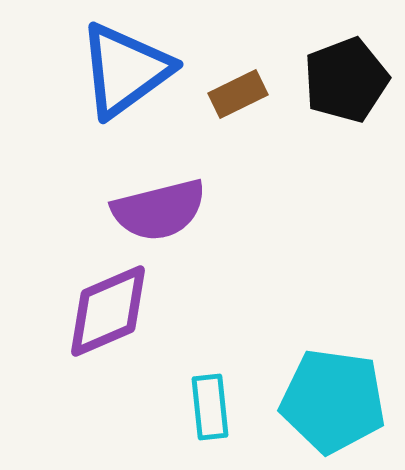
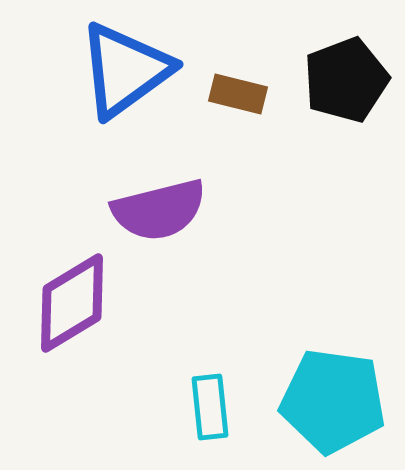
brown rectangle: rotated 40 degrees clockwise
purple diamond: moved 36 px left, 8 px up; rotated 8 degrees counterclockwise
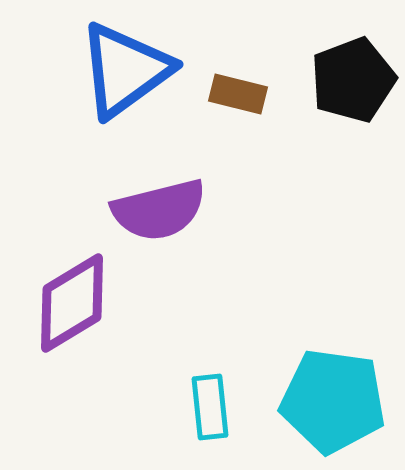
black pentagon: moved 7 px right
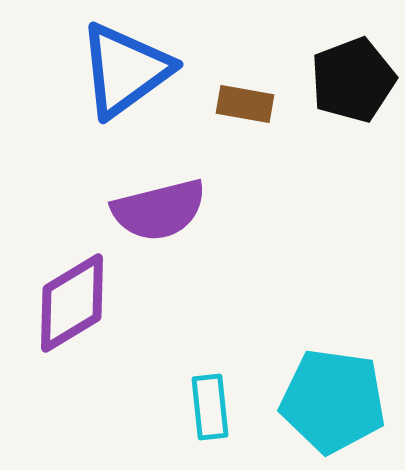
brown rectangle: moved 7 px right, 10 px down; rotated 4 degrees counterclockwise
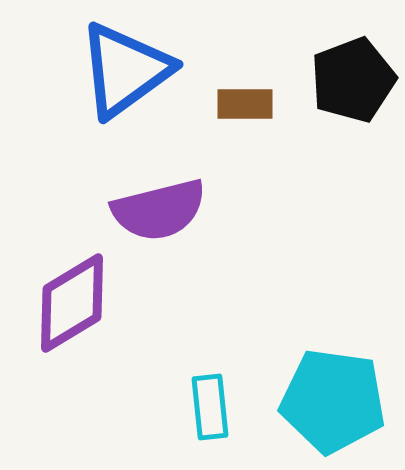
brown rectangle: rotated 10 degrees counterclockwise
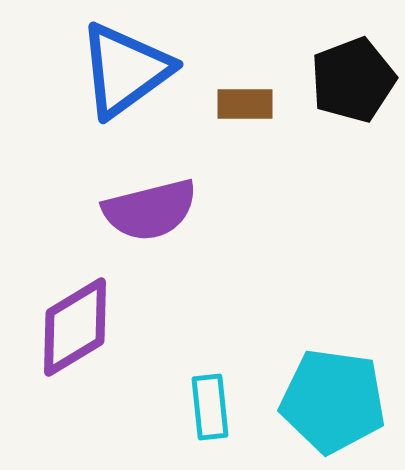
purple semicircle: moved 9 px left
purple diamond: moved 3 px right, 24 px down
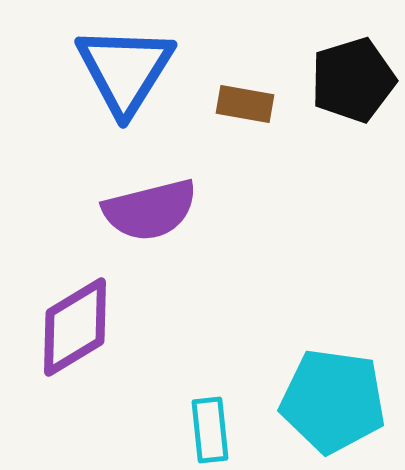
blue triangle: rotated 22 degrees counterclockwise
black pentagon: rotated 4 degrees clockwise
brown rectangle: rotated 10 degrees clockwise
cyan rectangle: moved 23 px down
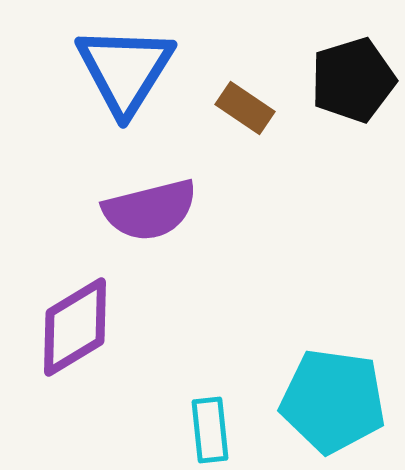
brown rectangle: moved 4 px down; rotated 24 degrees clockwise
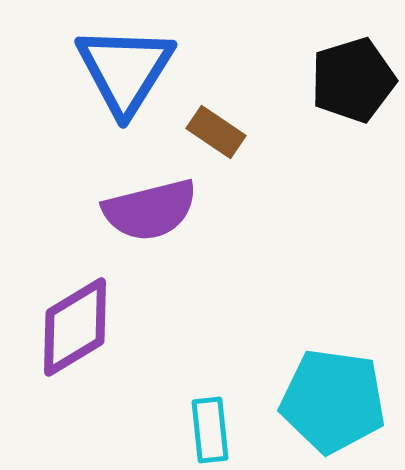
brown rectangle: moved 29 px left, 24 px down
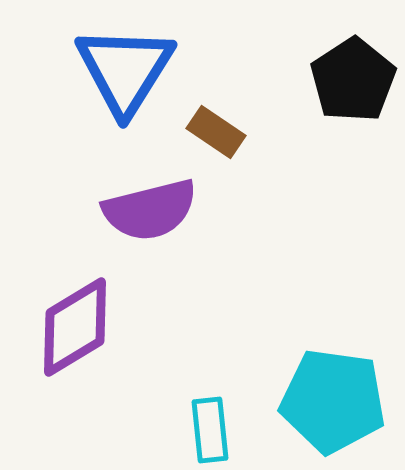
black pentagon: rotated 16 degrees counterclockwise
